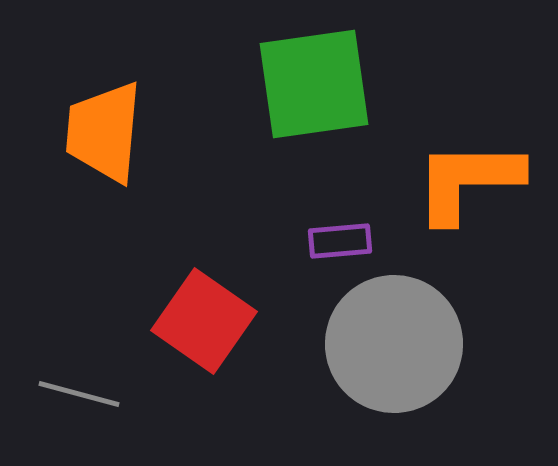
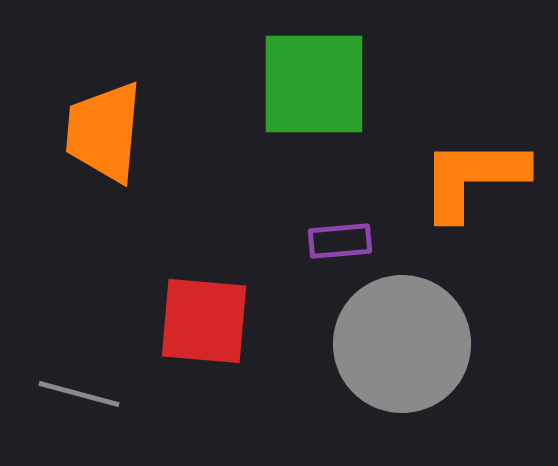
green square: rotated 8 degrees clockwise
orange L-shape: moved 5 px right, 3 px up
red square: rotated 30 degrees counterclockwise
gray circle: moved 8 px right
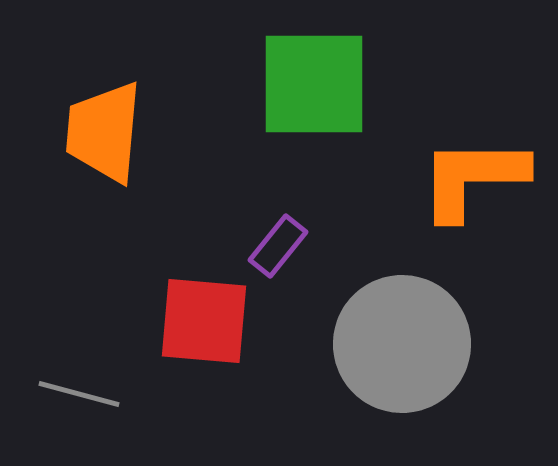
purple rectangle: moved 62 px left, 5 px down; rotated 46 degrees counterclockwise
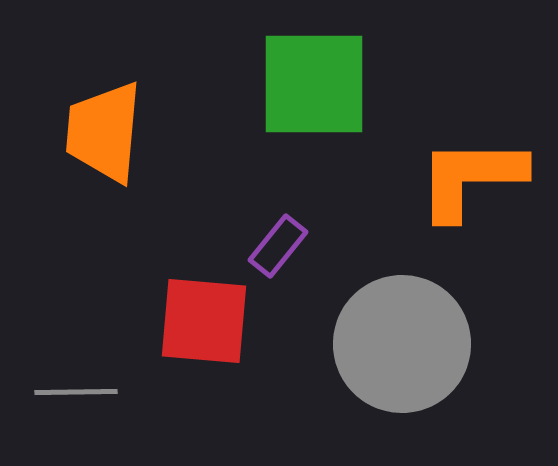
orange L-shape: moved 2 px left
gray line: moved 3 px left, 2 px up; rotated 16 degrees counterclockwise
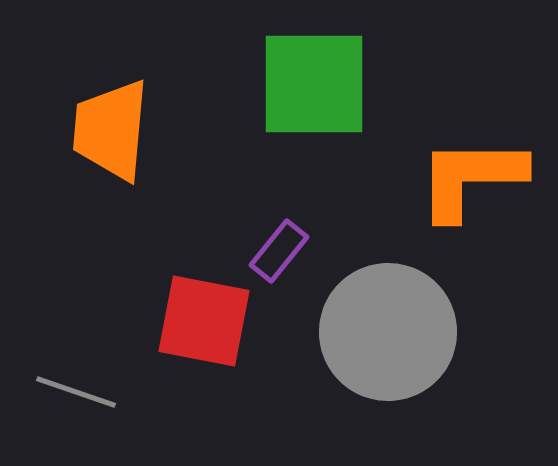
orange trapezoid: moved 7 px right, 2 px up
purple rectangle: moved 1 px right, 5 px down
red square: rotated 6 degrees clockwise
gray circle: moved 14 px left, 12 px up
gray line: rotated 20 degrees clockwise
